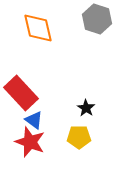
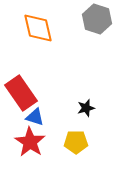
red rectangle: rotated 8 degrees clockwise
black star: rotated 24 degrees clockwise
blue triangle: moved 1 px right, 3 px up; rotated 18 degrees counterclockwise
yellow pentagon: moved 3 px left, 5 px down
red star: rotated 12 degrees clockwise
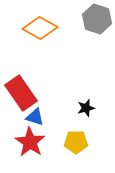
orange diamond: moved 2 px right; rotated 48 degrees counterclockwise
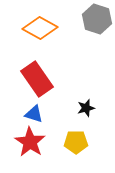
red rectangle: moved 16 px right, 14 px up
blue triangle: moved 1 px left, 3 px up
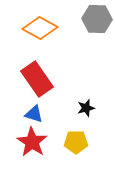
gray hexagon: rotated 16 degrees counterclockwise
red star: moved 2 px right
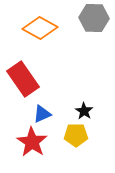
gray hexagon: moved 3 px left, 1 px up
red rectangle: moved 14 px left
black star: moved 2 px left, 3 px down; rotated 24 degrees counterclockwise
blue triangle: moved 8 px right; rotated 42 degrees counterclockwise
yellow pentagon: moved 7 px up
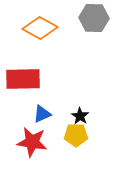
red rectangle: rotated 56 degrees counterclockwise
black star: moved 4 px left, 5 px down
red star: rotated 24 degrees counterclockwise
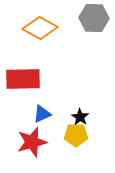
black star: moved 1 px down
red star: rotated 24 degrees counterclockwise
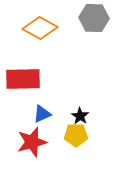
black star: moved 1 px up
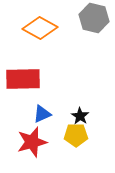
gray hexagon: rotated 12 degrees clockwise
